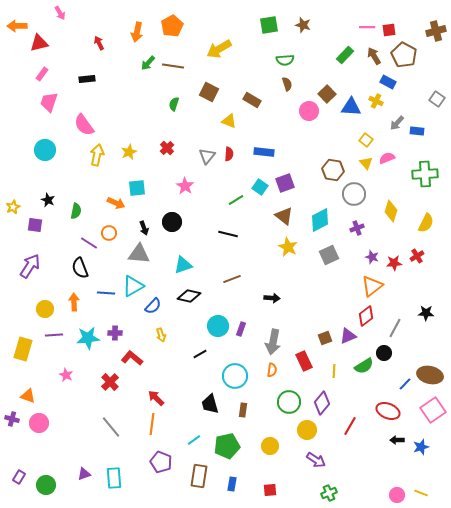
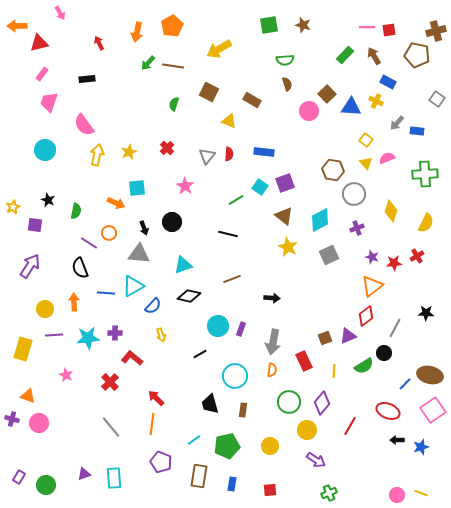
brown pentagon at (404, 55): moved 13 px right; rotated 15 degrees counterclockwise
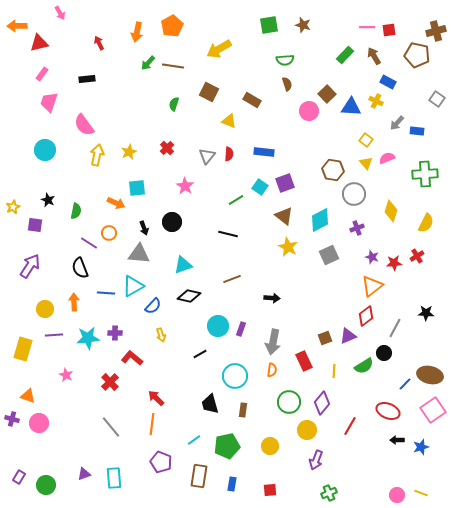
purple arrow at (316, 460): rotated 78 degrees clockwise
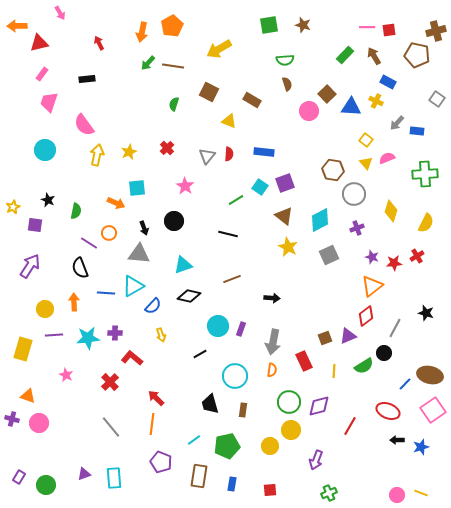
orange arrow at (137, 32): moved 5 px right
black circle at (172, 222): moved 2 px right, 1 px up
black star at (426, 313): rotated 14 degrees clockwise
purple diamond at (322, 403): moved 3 px left, 3 px down; rotated 35 degrees clockwise
yellow circle at (307, 430): moved 16 px left
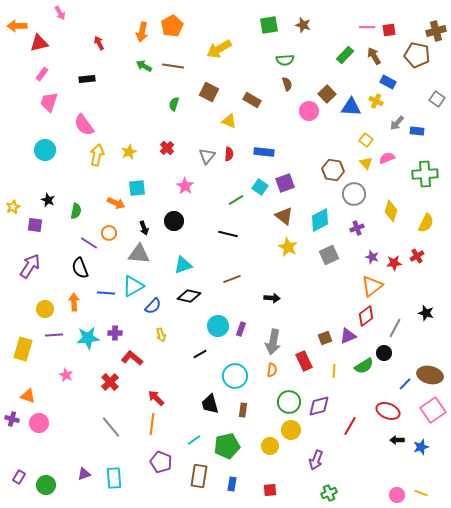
green arrow at (148, 63): moved 4 px left, 3 px down; rotated 77 degrees clockwise
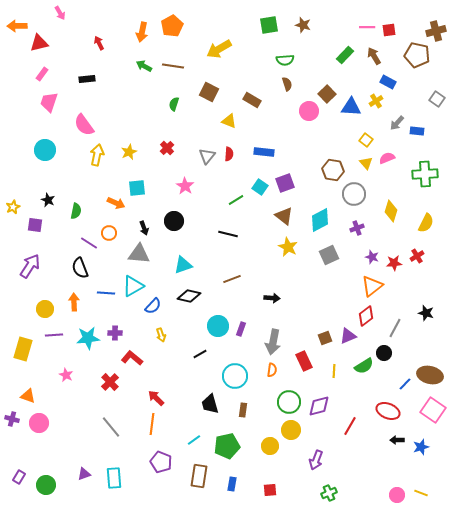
yellow cross at (376, 101): rotated 32 degrees clockwise
pink square at (433, 410): rotated 20 degrees counterclockwise
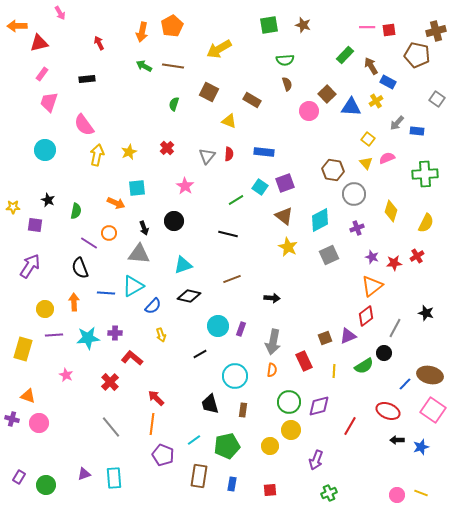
brown arrow at (374, 56): moved 3 px left, 10 px down
yellow square at (366, 140): moved 2 px right, 1 px up
yellow star at (13, 207): rotated 24 degrees clockwise
purple pentagon at (161, 462): moved 2 px right, 7 px up
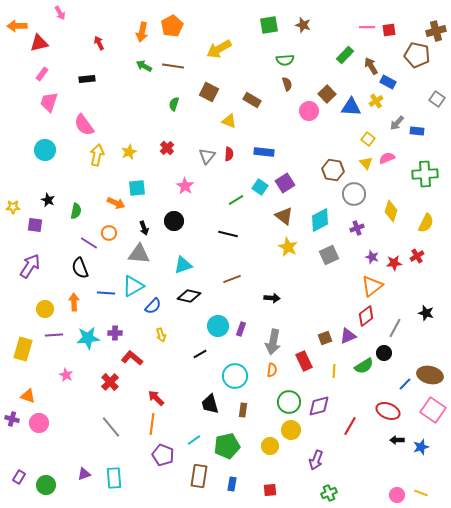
purple square at (285, 183): rotated 12 degrees counterclockwise
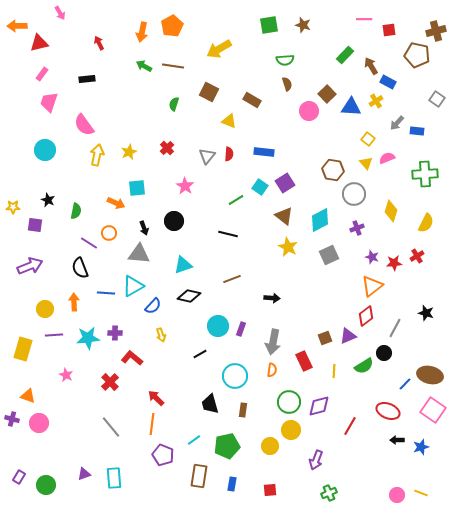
pink line at (367, 27): moved 3 px left, 8 px up
purple arrow at (30, 266): rotated 35 degrees clockwise
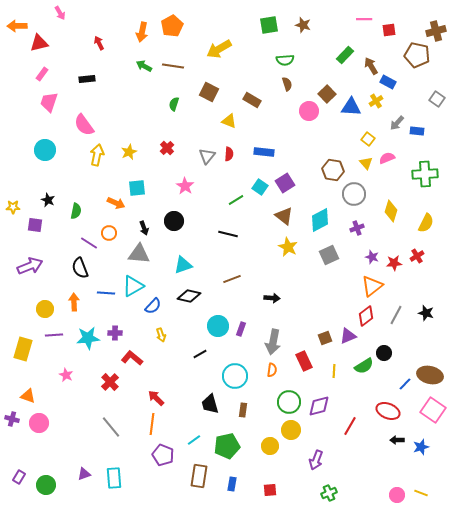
gray line at (395, 328): moved 1 px right, 13 px up
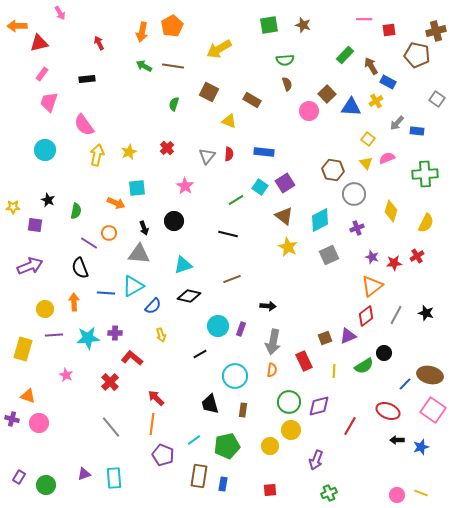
black arrow at (272, 298): moved 4 px left, 8 px down
blue rectangle at (232, 484): moved 9 px left
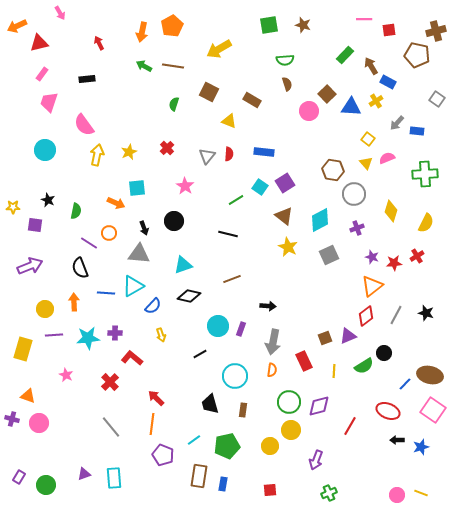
orange arrow at (17, 26): rotated 24 degrees counterclockwise
